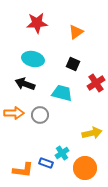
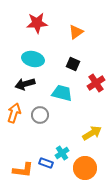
black arrow: rotated 36 degrees counterclockwise
orange arrow: rotated 72 degrees counterclockwise
yellow arrow: rotated 18 degrees counterclockwise
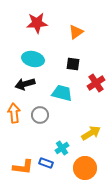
black square: rotated 16 degrees counterclockwise
orange arrow: rotated 24 degrees counterclockwise
yellow arrow: moved 1 px left
cyan cross: moved 5 px up
orange L-shape: moved 3 px up
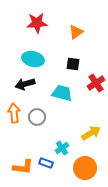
gray circle: moved 3 px left, 2 px down
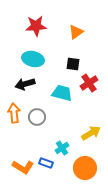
red star: moved 1 px left, 3 px down
red cross: moved 7 px left
orange L-shape: rotated 25 degrees clockwise
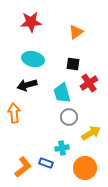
red star: moved 5 px left, 4 px up
black arrow: moved 2 px right, 1 px down
cyan trapezoid: rotated 120 degrees counterclockwise
gray circle: moved 32 px right
cyan cross: rotated 24 degrees clockwise
orange L-shape: rotated 70 degrees counterclockwise
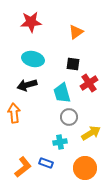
cyan cross: moved 2 px left, 6 px up
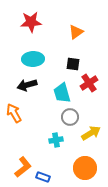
cyan ellipse: rotated 15 degrees counterclockwise
orange arrow: rotated 24 degrees counterclockwise
gray circle: moved 1 px right
cyan cross: moved 4 px left, 2 px up
blue rectangle: moved 3 px left, 14 px down
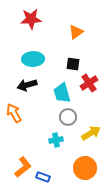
red star: moved 3 px up
gray circle: moved 2 px left
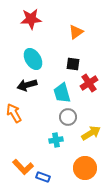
cyan ellipse: rotated 60 degrees clockwise
orange L-shape: rotated 85 degrees clockwise
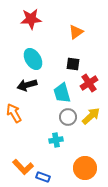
yellow arrow: moved 17 px up; rotated 12 degrees counterclockwise
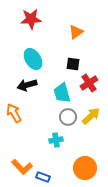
orange L-shape: moved 1 px left
